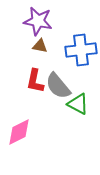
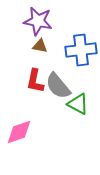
pink diamond: rotated 8 degrees clockwise
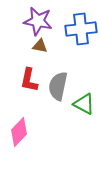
blue cross: moved 21 px up
red L-shape: moved 6 px left, 1 px up
gray semicircle: rotated 52 degrees clockwise
green triangle: moved 6 px right
pink diamond: rotated 28 degrees counterclockwise
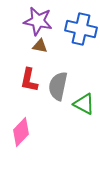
blue cross: rotated 20 degrees clockwise
pink diamond: moved 2 px right
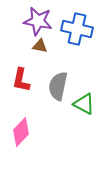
blue cross: moved 4 px left
red L-shape: moved 8 px left
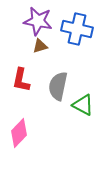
brown triangle: rotated 28 degrees counterclockwise
green triangle: moved 1 px left, 1 px down
pink diamond: moved 2 px left, 1 px down
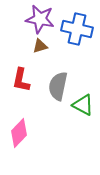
purple star: moved 2 px right, 2 px up
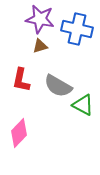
gray semicircle: rotated 72 degrees counterclockwise
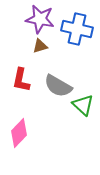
green triangle: rotated 15 degrees clockwise
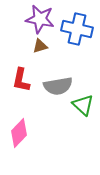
gray semicircle: rotated 40 degrees counterclockwise
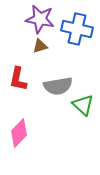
red L-shape: moved 3 px left, 1 px up
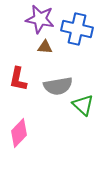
brown triangle: moved 5 px right, 1 px down; rotated 21 degrees clockwise
